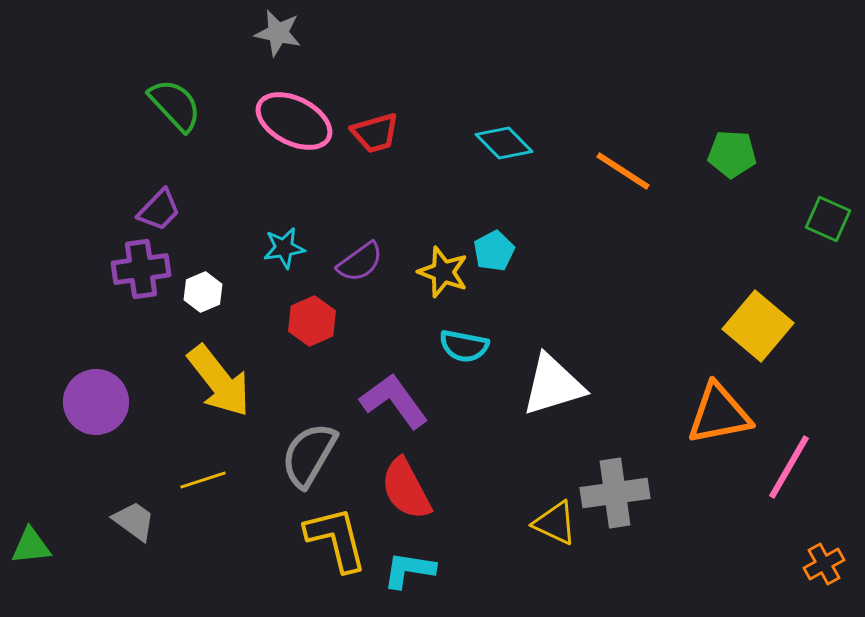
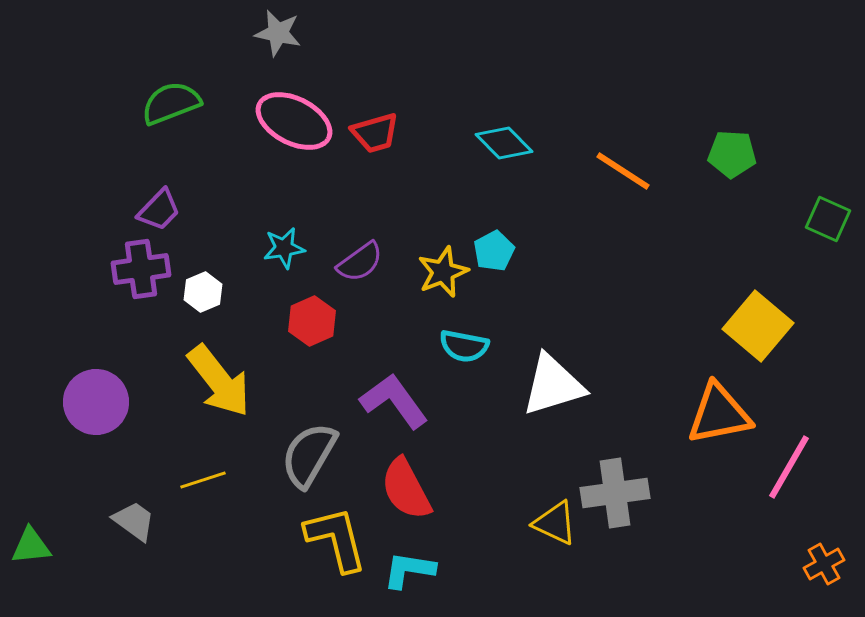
green semicircle: moved 4 px left, 2 px up; rotated 68 degrees counterclockwise
yellow star: rotated 30 degrees clockwise
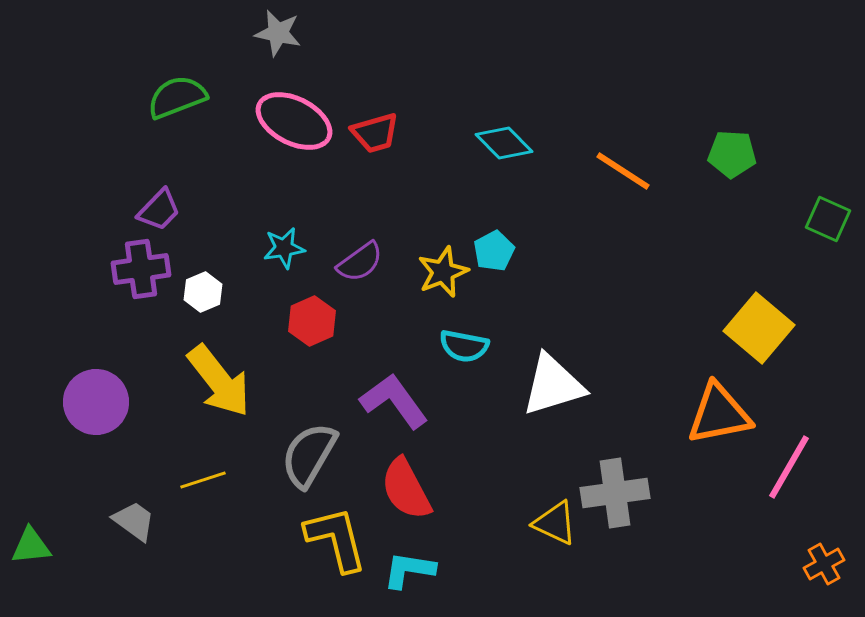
green semicircle: moved 6 px right, 6 px up
yellow square: moved 1 px right, 2 px down
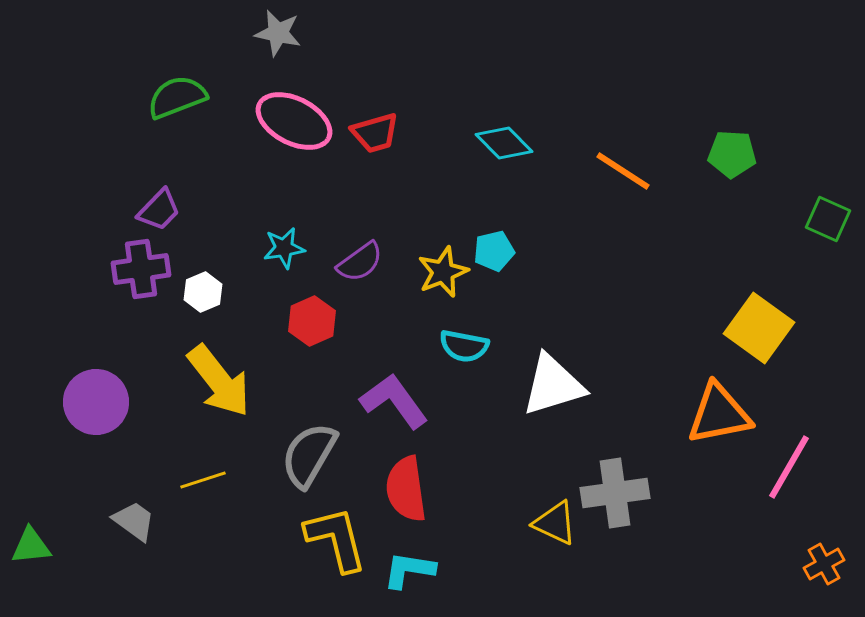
cyan pentagon: rotated 15 degrees clockwise
yellow square: rotated 4 degrees counterclockwise
red semicircle: rotated 20 degrees clockwise
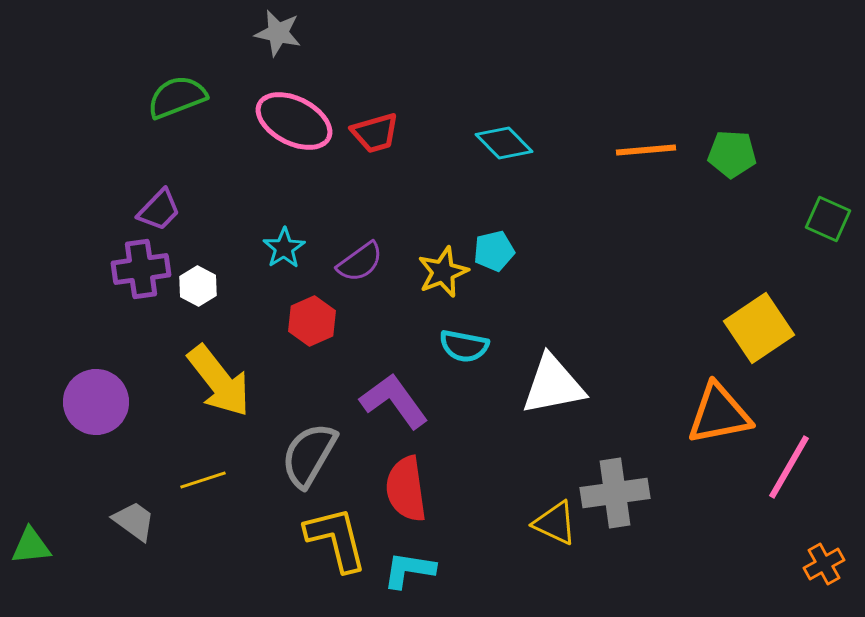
orange line: moved 23 px right, 21 px up; rotated 38 degrees counterclockwise
cyan star: rotated 24 degrees counterclockwise
white hexagon: moved 5 px left, 6 px up; rotated 9 degrees counterclockwise
yellow square: rotated 20 degrees clockwise
white triangle: rotated 6 degrees clockwise
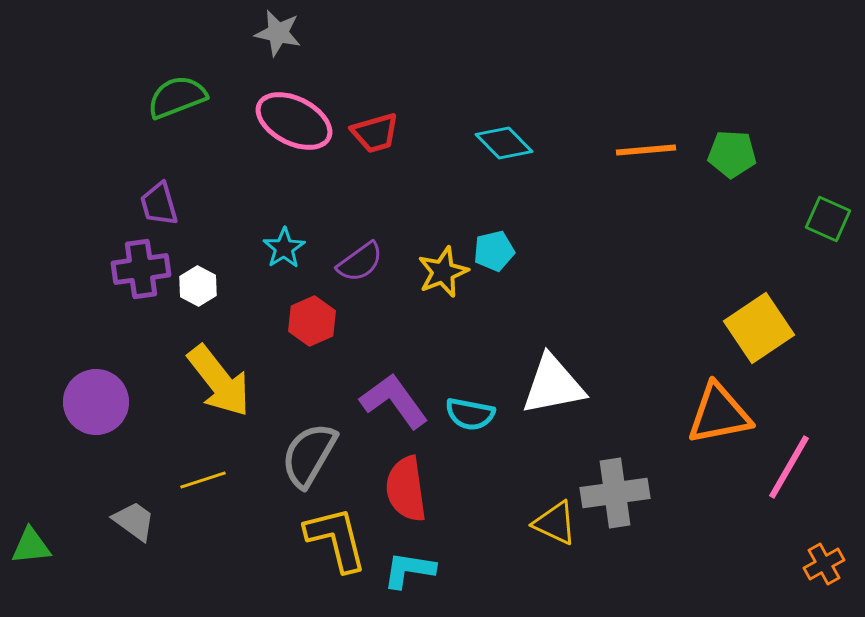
purple trapezoid: moved 6 px up; rotated 120 degrees clockwise
cyan semicircle: moved 6 px right, 68 px down
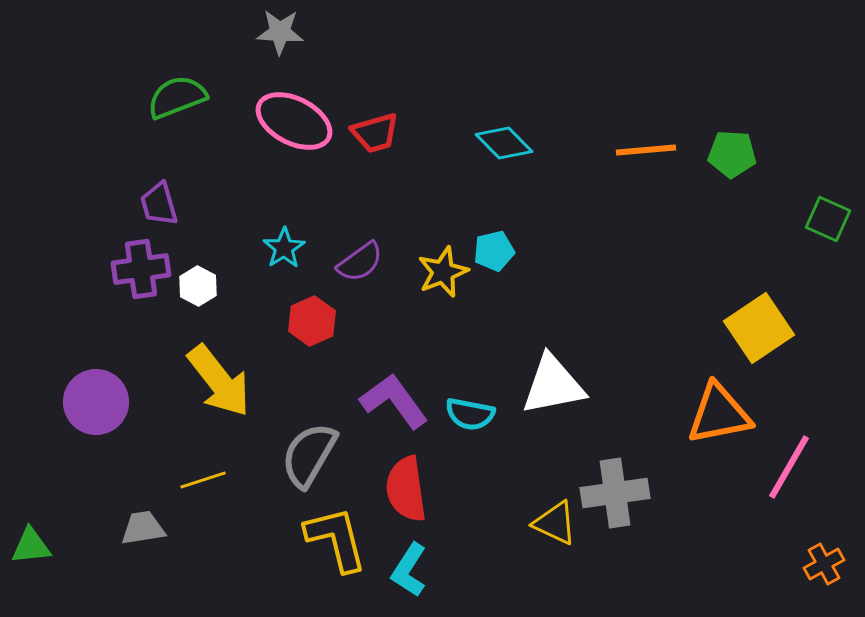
gray star: moved 2 px right, 1 px up; rotated 9 degrees counterclockwise
gray trapezoid: moved 9 px right, 7 px down; rotated 45 degrees counterclockwise
cyan L-shape: rotated 66 degrees counterclockwise
